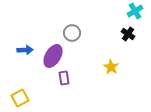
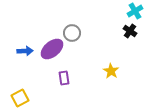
black cross: moved 2 px right, 3 px up
blue arrow: moved 1 px down
purple ellipse: moved 1 px left, 7 px up; rotated 20 degrees clockwise
yellow star: moved 4 px down
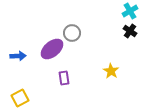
cyan cross: moved 5 px left
blue arrow: moved 7 px left, 5 px down
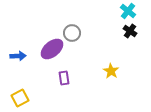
cyan cross: moved 2 px left; rotated 21 degrees counterclockwise
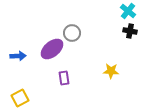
black cross: rotated 24 degrees counterclockwise
yellow star: rotated 28 degrees counterclockwise
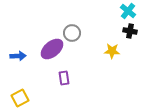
yellow star: moved 1 px right, 20 px up
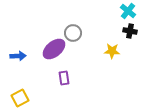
gray circle: moved 1 px right
purple ellipse: moved 2 px right
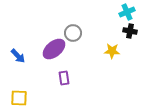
cyan cross: moved 1 px left, 1 px down; rotated 28 degrees clockwise
blue arrow: rotated 49 degrees clockwise
yellow square: moved 1 px left; rotated 30 degrees clockwise
